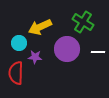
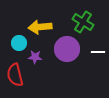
yellow arrow: rotated 20 degrees clockwise
red semicircle: moved 1 px left, 2 px down; rotated 15 degrees counterclockwise
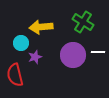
yellow arrow: moved 1 px right
cyan circle: moved 2 px right
purple circle: moved 6 px right, 6 px down
purple star: rotated 24 degrees counterclockwise
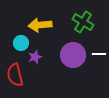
yellow arrow: moved 1 px left, 2 px up
white line: moved 1 px right, 2 px down
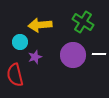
cyan circle: moved 1 px left, 1 px up
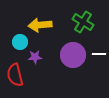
purple star: rotated 16 degrees clockwise
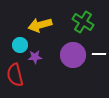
yellow arrow: rotated 10 degrees counterclockwise
cyan circle: moved 3 px down
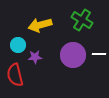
green cross: moved 1 px left, 2 px up
cyan circle: moved 2 px left
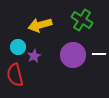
cyan circle: moved 2 px down
purple star: moved 1 px left, 1 px up; rotated 24 degrees counterclockwise
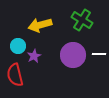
cyan circle: moved 1 px up
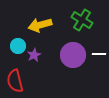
purple star: moved 1 px up
red semicircle: moved 6 px down
